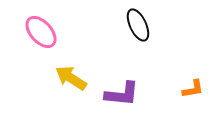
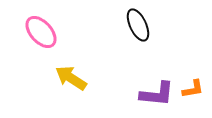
purple L-shape: moved 35 px right
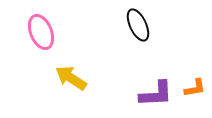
pink ellipse: rotated 20 degrees clockwise
orange L-shape: moved 2 px right, 1 px up
purple L-shape: moved 1 px left; rotated 9 degrees counterclockwise
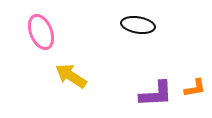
black ellipse: rotated 56 degrees counterclockwise
yellow arrow: moved 2 px up
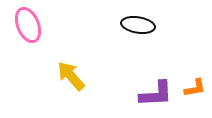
pink ellipse: moved 13 px left, 7 px up
yellow arrow: rotated 16 degrees clockwise
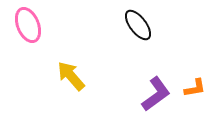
black ellipse: rotated 44 degrees clockwise
purple L-shape: rotated 33 degrees counterclockwise
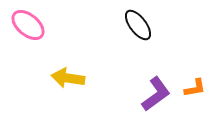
pink ellipse: rotated 28 degrees counterclockwise
yellow arrow: moved 3 px left, 2 px down; rotated 40 degrees counterclockwise
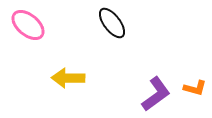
black ellipse: moved 26 px left, 2 px up
yellow arrow: rotated 8 degrees counterclockwise
orange L-shape: rotated 25 degrees clockwise
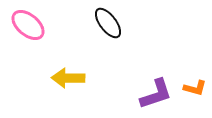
black ellipse: moved 4 px left
purple L-shape: rotated 18 degrees clockwise
